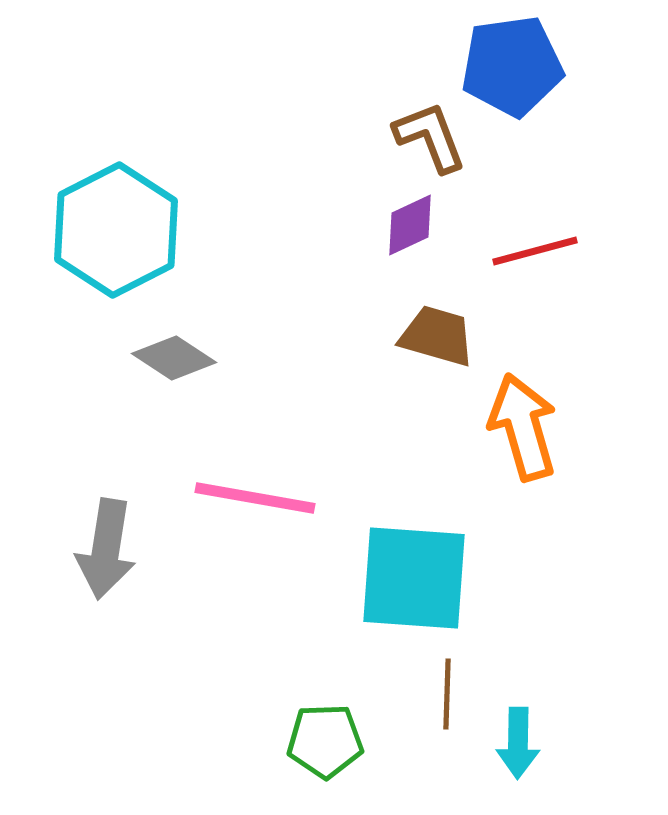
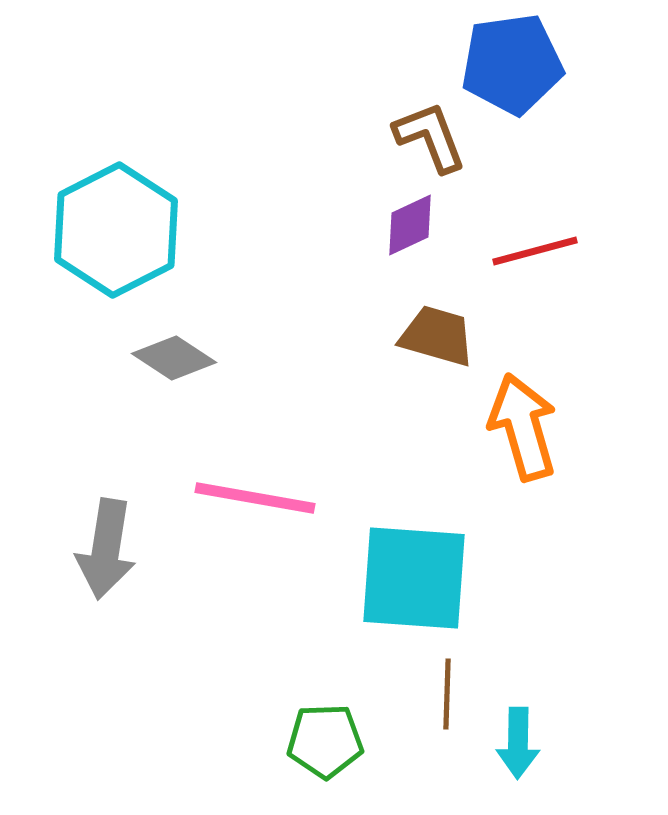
blue pentagon: moved 2 px up
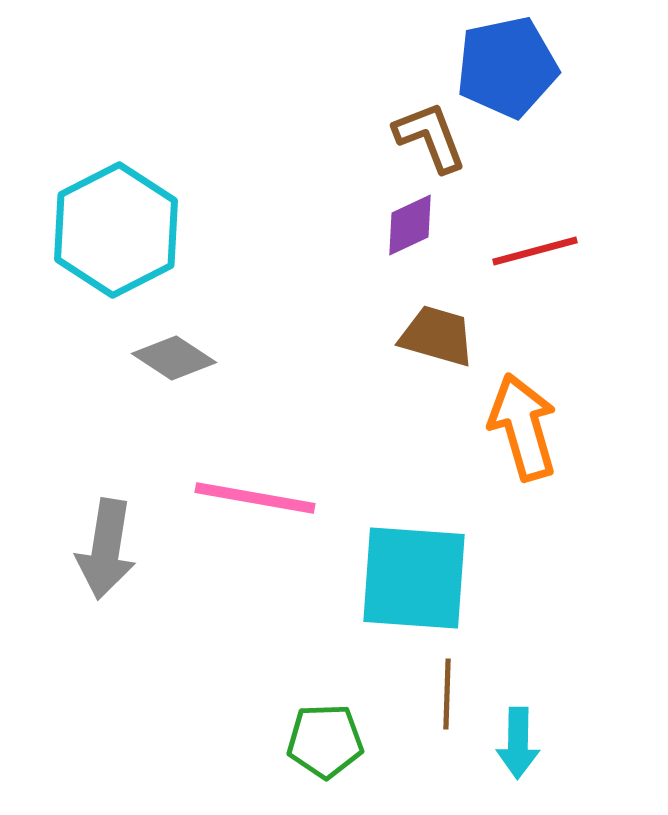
blue pentagon: moved 5 px left, 3 px down; rotated 4 degrees counterclockwise
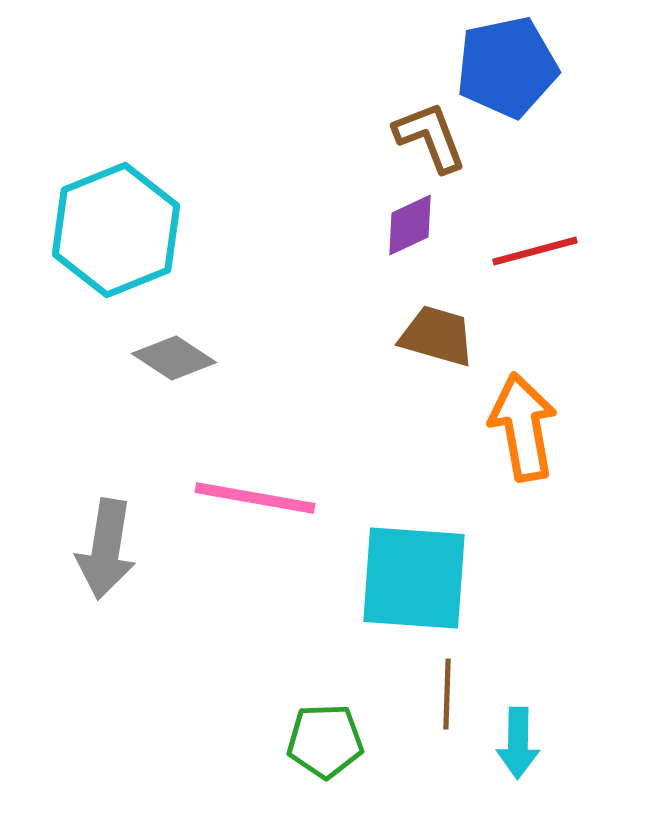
cyan hexagon: rotated 5 degrees clockwise
orange arrow: rotated 6 degrees clockwise
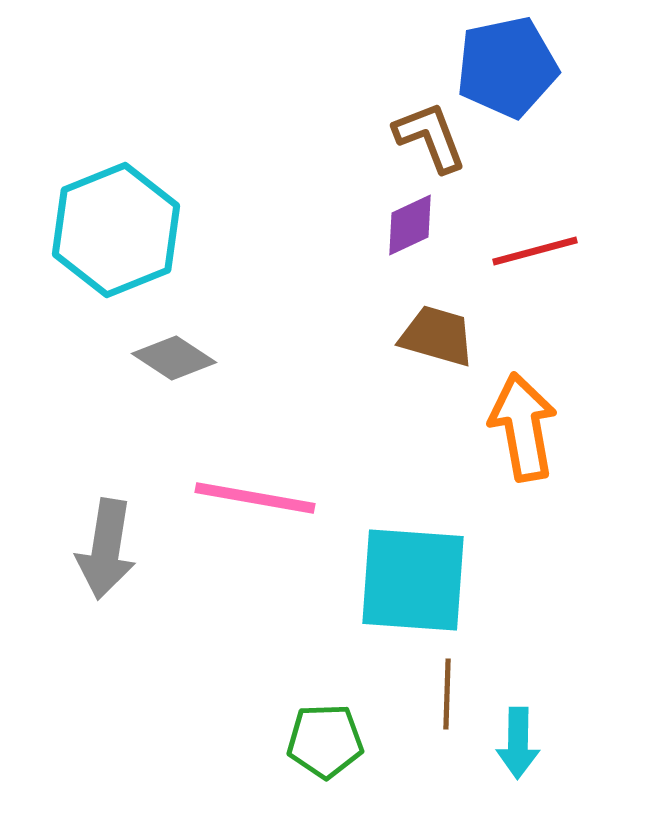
cyan square: moved 1 px left, 2 px down
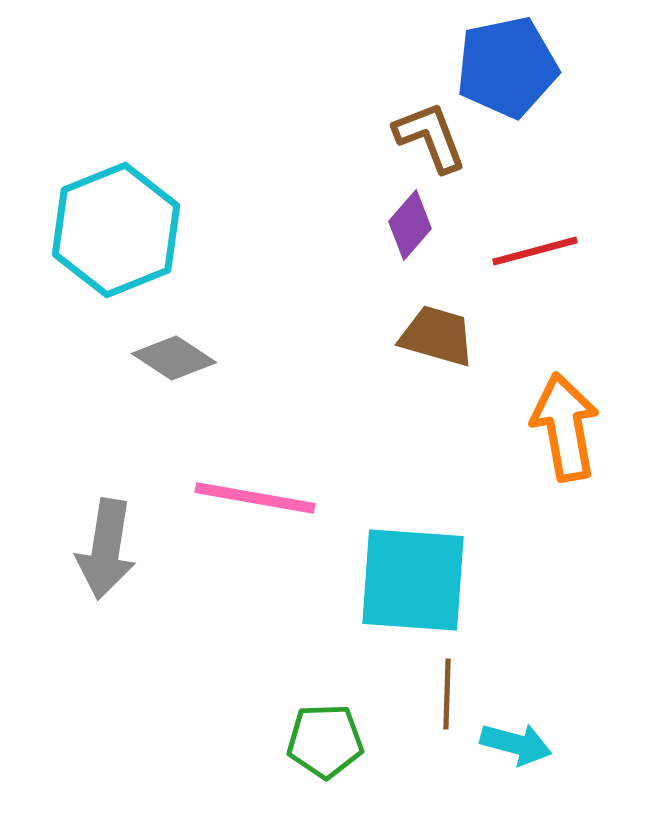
purple diamond: rotated 24 degrees counterclockwise
orange arrow: moved 42 px right
cyan arrow: moved 2 px left, 1 px down; rotated 76 degrees counterclockwise
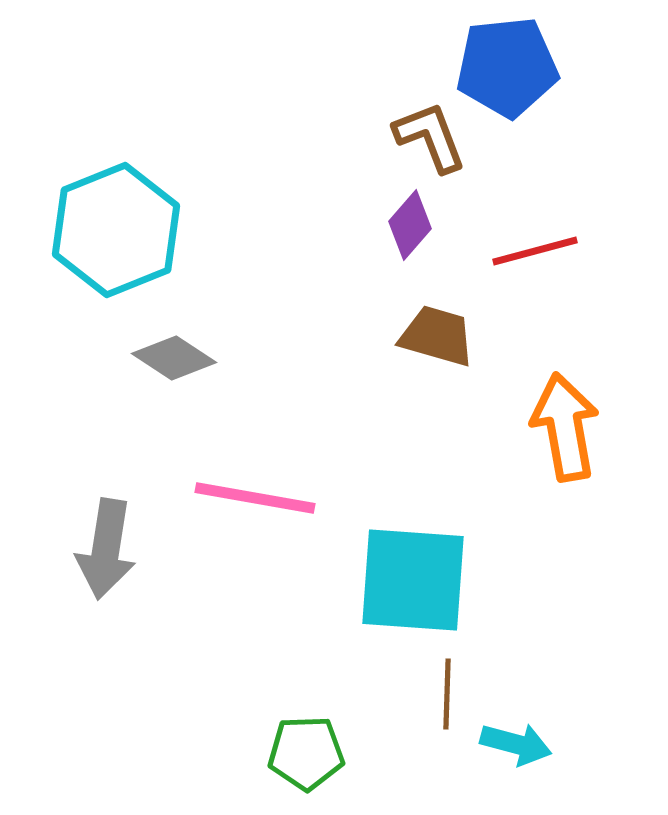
blue pentagon: rotated 6 degrees clockwise
green pentagon: moved 19 px left, 12 px down
